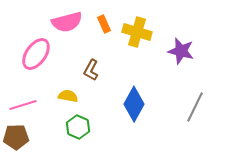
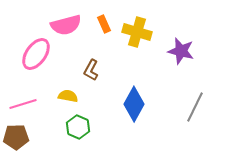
pink semicircle: moved 1 px left, 3 px down
pink line: moved 1 px up
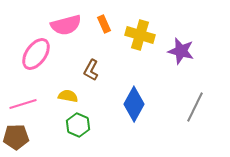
yellow cross: moved 3 px right, 3 px down
green hexagon: moved 2 px up
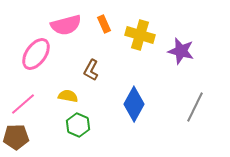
pink line: rotated 24 degrees counterclockwise
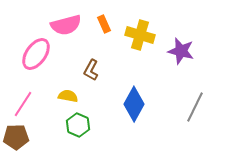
pink line: rotated 16 degrees counterclockwise
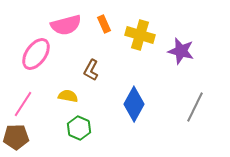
green hexagon: moved 1 px right, 3 px down
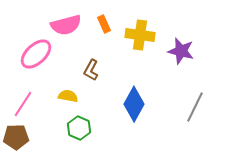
yellow cross: rotated 8 degrees counterclockwise
pink ellipse: rotated 12 degrees clockwise
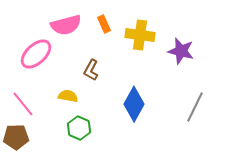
pink line: rotated 72 degrees counterclockwise
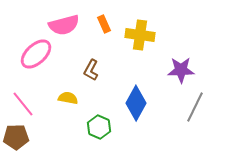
pink semicircle: moved 2 px left
purple star: moved 19 px down; rotated 16 degrees counterclockwise
yellow semicircle: moved 2 px down
blue diamond: moved 2 px right, 1 px up
green hexagon: moved 20 px right, 1 px up
